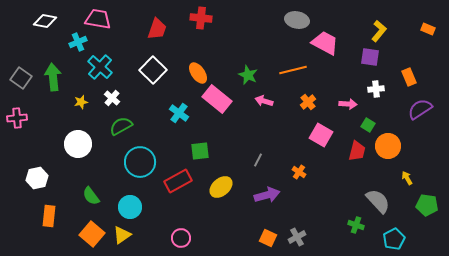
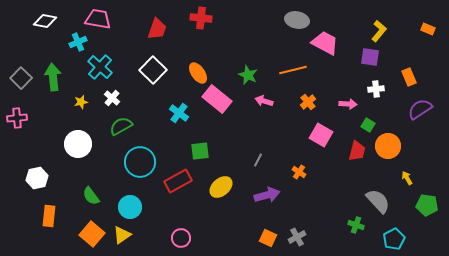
gray square at (21, 78): rotated 10 degrees clockwise
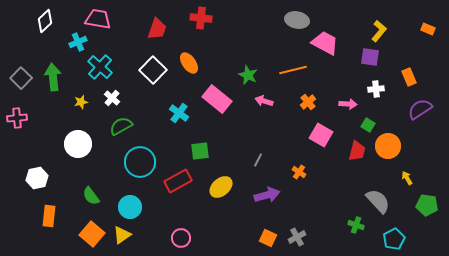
white diamond at (45, 21): rotated 55 degrees counterclockwise
orange ellipse at (198, 73): moved 9 px left, 10 px up
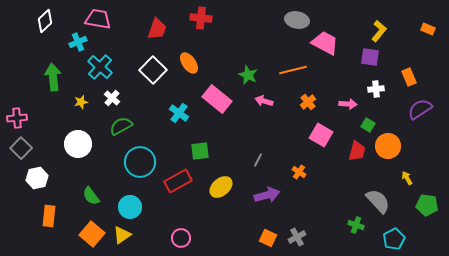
gray square at (21, 78): moved 70 px down
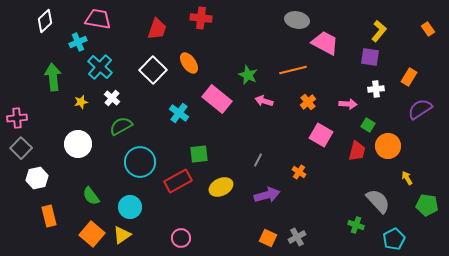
orange rectangle at (428, 29): rotated 32 degrees clockwise
orange rectangle at (409, 77): rotated 54 degrees clockwise
green square at (200, 151): moved 1 px left, 3 px down
yellow ellipse at (221, 187): rotated 15 degrees clockwise
orange rectangle at (49, 216): rotated 20 degrees counterclockwise
